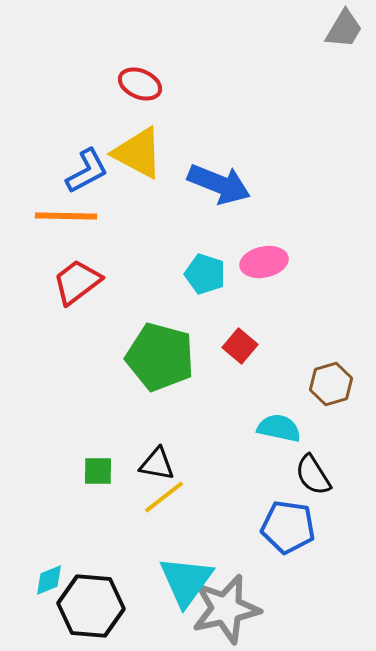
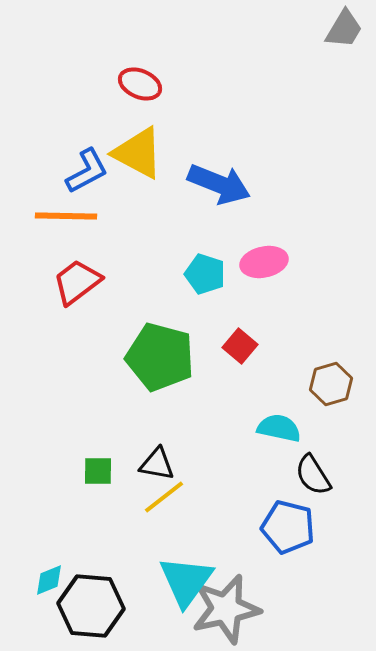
blue pentagon: rotated 6 degrees clockwise
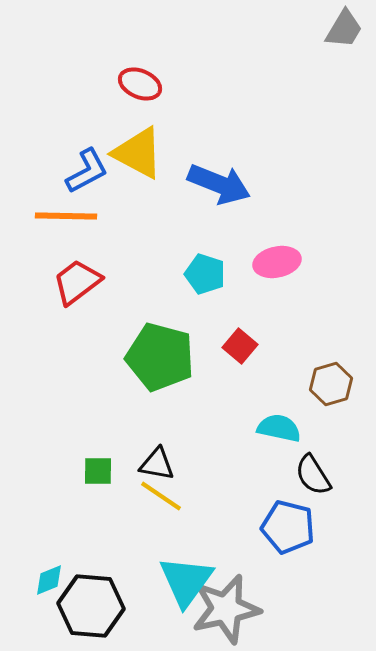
pink ellipse: moved 13 px right
yellow line: moved 3 px left, 1 px up; rotated 72 degrees clockwise
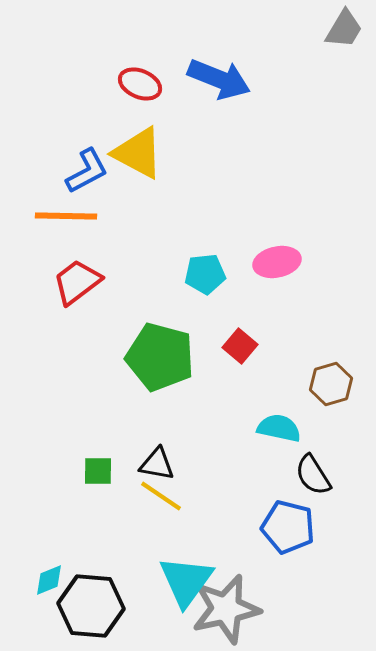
blue arrow: moved 105 px up
cyan pentagon: rotated 24 degrees counterclockwise
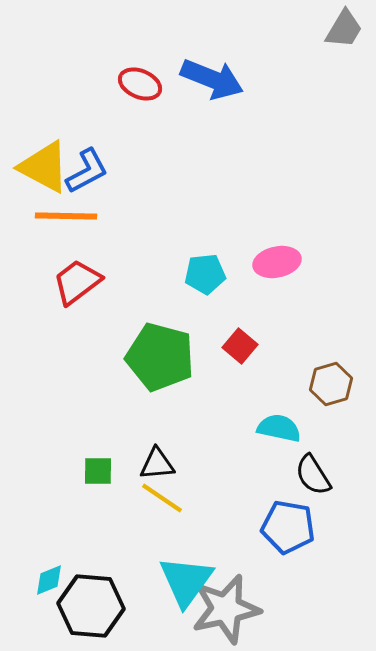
blue arrow: moved 7 px left
yellow triangle: moved 94 px left, 14 px down
black triangle: rotated 15 degrees counterclockwise
yellow line: moved 1 px right, 2 px down
blue pentagon: rotated 4 degrees counterclockwise
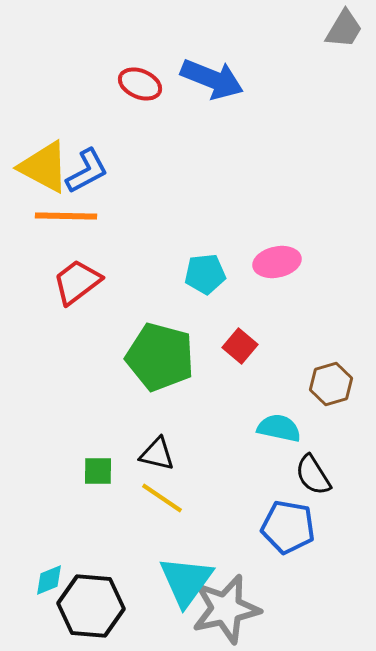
black triangle: moved 10 px up; rotated 18 degrees clockwise
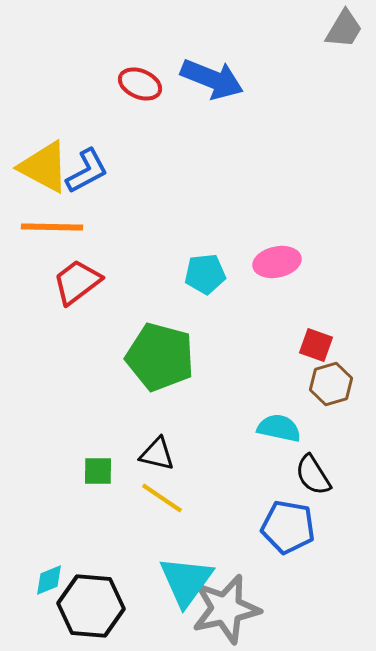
orange line: moved 14 px left, 11 px down
red square: moved 76 px right, 1 px up; rotated 20 degrees counterclockwise
